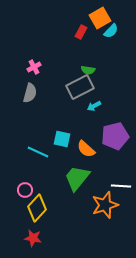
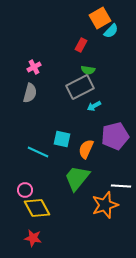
red rectangle: moved 13 px down
orange semicircle: rotated 72 degrees clockwise
yellow diamond: rotated 72 degrees counterclockwise
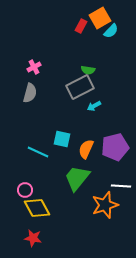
red rectangle: moved 19 px up
purple pentagon: moved 11 px down
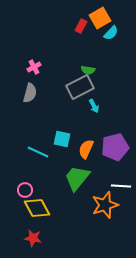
cyan semicircle: moved 2 px down
cyan arrow: rotated 88 degrees counterclockwise
